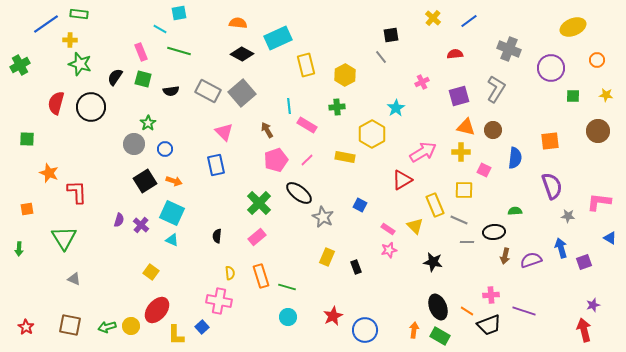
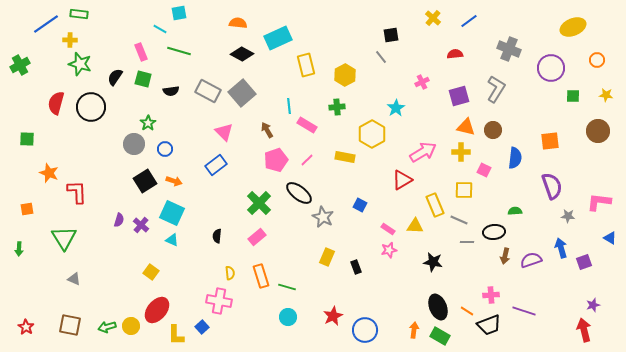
blue rectangle at (216, 165): rotated 65 degrees clockwise
yellow triangle at (415, 226): rotated 42 degrees counterclockwise
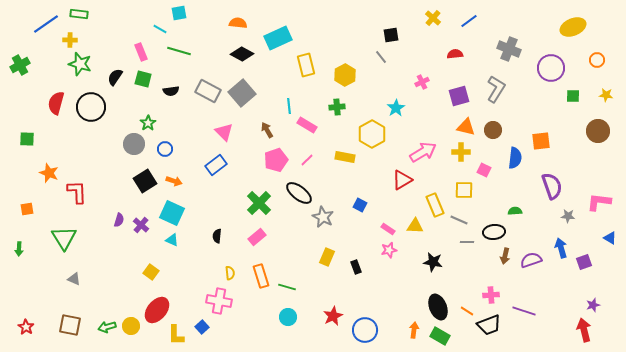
orange square at (550, 141): moved 9 px left
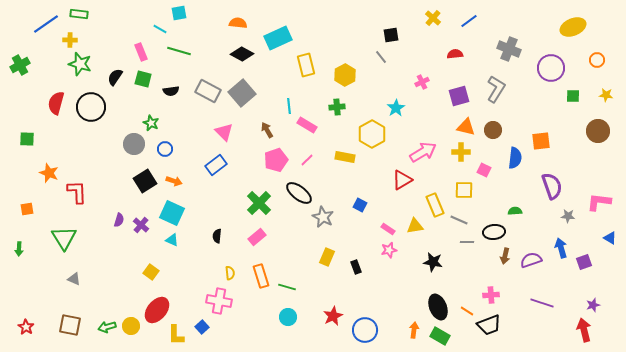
green star at (148, 123): moved 3 px right; rotated 14 degrees counterclockwise
yellow triangle at (415, 226): rotated 12 degrees counterclockwise
purple line at (524, 311): moved 18 px right, 8 px up
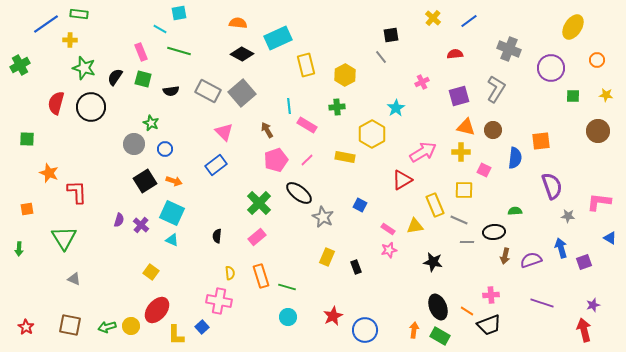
yellow ellipse at (573, 27): rotated 35 degrees counterclockwise
green star at (80, 64): moved 4 px right, 4 px down
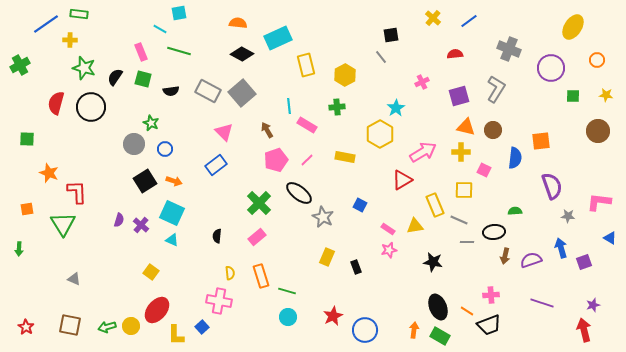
yellow hexagon at (372, 134): moved 8 px right
green triangle at (64, 238): moved 1 px left, 14 px up
green line at (287, 287): moved 4 px down
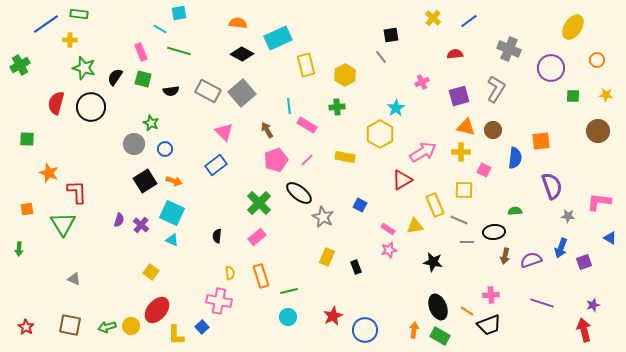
blue arrow at (561, 248): rotated 144 degrees counterclockwise
green line at (287, 291): moved 2 px right; rotated 30 degrees counterclockwise
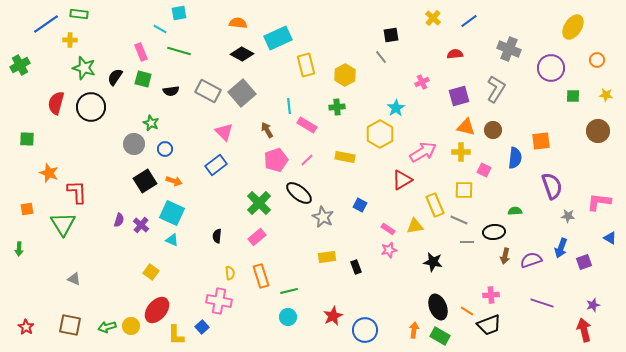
yellow rectangle at (327, 257): rotated 60 degrees clockwise
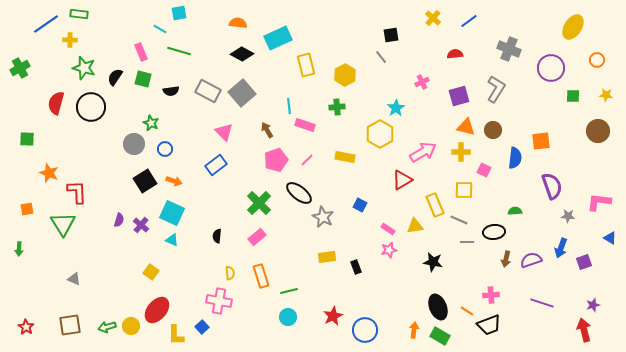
green cross at (20, 65): moved 3 px down
pink rectangle at (307, 125): moved 2 px left; rotated 12 degrees counterclockwise
brown arrow at (505, 256): moved 1 px right, 3 px down
brown square at (70, 325): rotated 20 degrees counterclockwise
